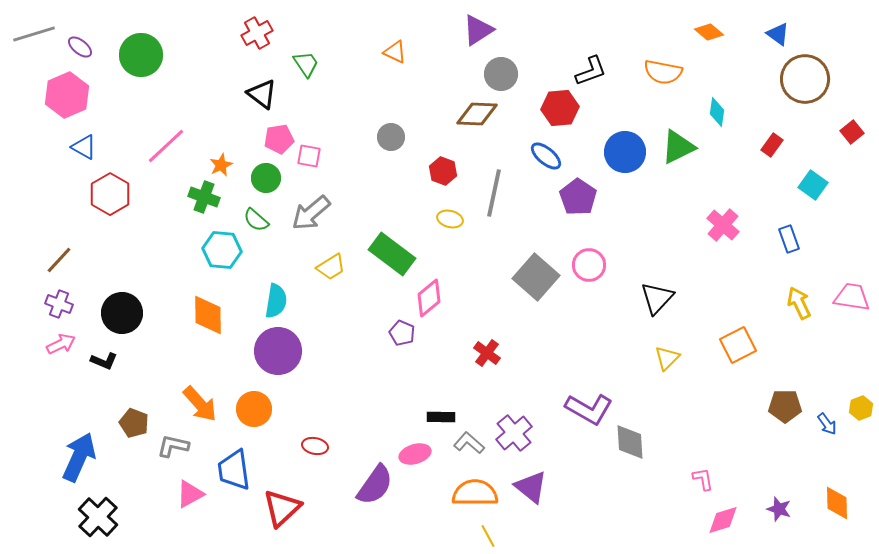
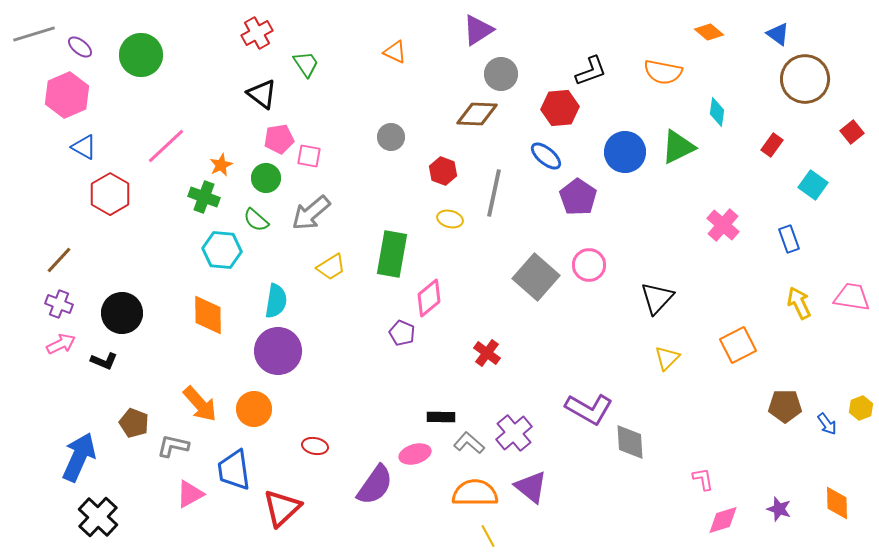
green rectangle at (392, 254): rotated 63 degrees clockwise
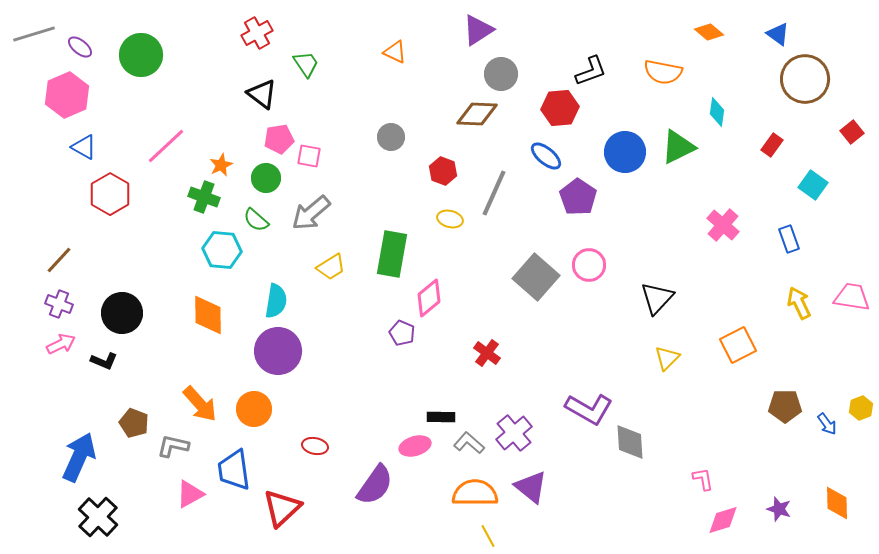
gray line at (494, 193): rotated 12 degrees clockwise
pink ellipse at (415, 454): moved 8 px up
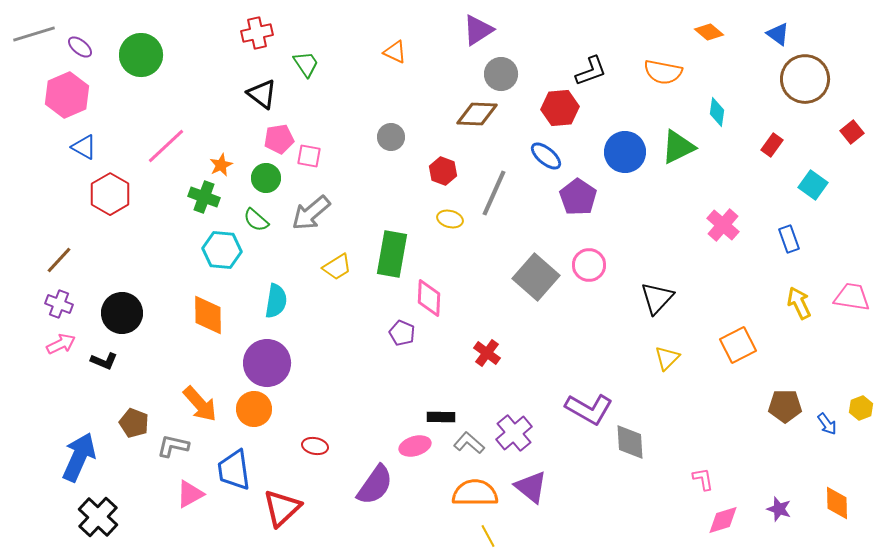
red cross at (257, 33): rotated 16 degrees clockwise
yellow trapezoid at (331, 267): moved 6 px right
pink diamond at (429, 298): rotated 48 degrees counterclockwise
purple circle at (278, 351): moved 11 px left, 12 px down
